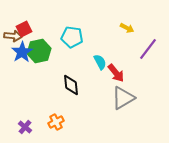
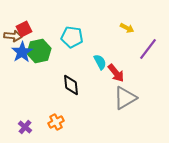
gray triangle: moved 2 px right
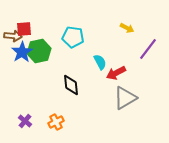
red square: rotated 21 degrees clockwise
cyan pentagon: moved 1 px right
red arrow: rotated 102 degrees clockwise
purple cross: moved 6 px up
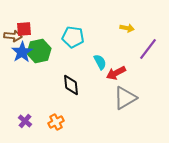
yellow arrow: rotated 16 degrees counterclockwise
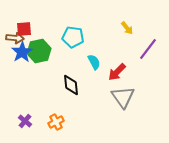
yellow arrow: rotated 40 degrees clockwise
brown arrow: moved 2 px right, 2 px down
cyan semicircle: moved 6 px left
red arrow: moved 1 px right, 1 px up; rotated 18 degrees counterclockwise
gray triangle: moved 2 px left, 1 px up; rotated 35 degrees counterclockwise
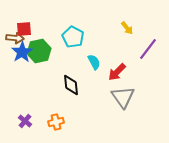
cyan pentagon: rotated 20 degrees clockwise
orange cross: rotated 14 degrees clockwise
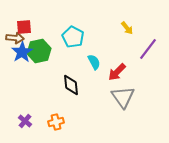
red square: moved 2 px up
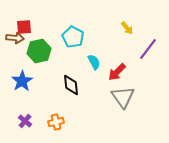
blue star: moved 29 px down
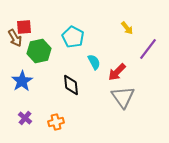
brown arrow: rotated 54 degrees clockwise
purple cross: moved 3 px up
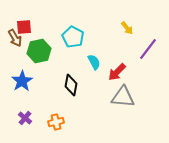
black diamond: rotated 15 degrees clockwise
gray triangle: rotated 50 degrees counterclockwise
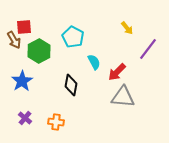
brown arrow: moved 1 px left, 2 px down
green hexagon: rotated 15 degrees counterclockwise
orange cross: rotated 21 degrees clockwise
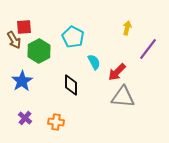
yellow arrow: rotated 128 degrees counterclockwise
black diamond: rotated 10 degrees counterclockwise
